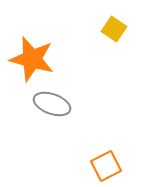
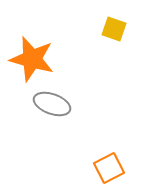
yellow square: rotated 15 degrees counterclockwise
orange square: moved 3 px right, 2 px down
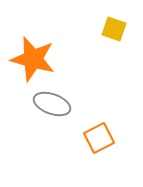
orange star: moved 1 px right
orange square: moved 10 px left, 30 px up
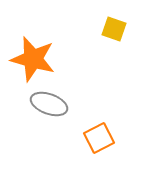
gray ellipse: moved 3 px left
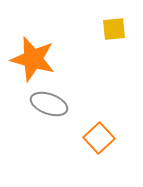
yellow square: rotated 25 degrees counterclockwise
orange square: rotated 16 degrees counterclockwise
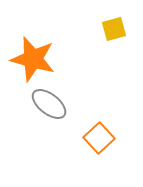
yellow square: rotated 10 degrees counterclockwise
gray ellipse: rotated 18 degrees clockwise
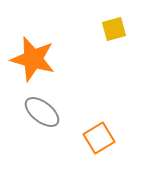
gray ellipse: moved 7 px left, 8 px down
orange square: rotated 12 degrees clockwise
